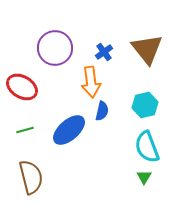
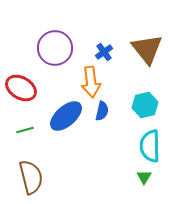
red ellipse: moved 1 px left, 1 px down
blue ellipse: moved 3 px left, 14 px up
cyan semicircle: moved 3 px right, 1 px up; rotated 20 degrees clockwise
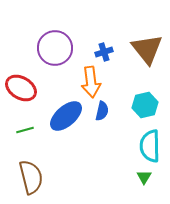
blue cross: rotated 18 degrees clockwise
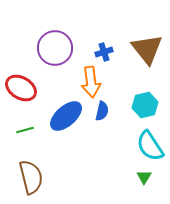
cyan semicircle: rotated 32 degrees counterclockwise
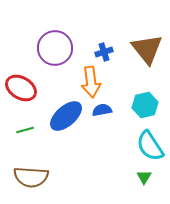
blue semicircle: moved 1 px up; rotated 114 degrees counterclockwise
brown semicircle: rotated 108 degrees clockwise
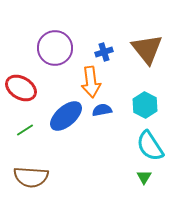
cyan hexagon: rotated 20 degrees counterclockwise
green line: rotated 18 degrees counterclockwise
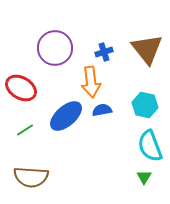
cyan hexagon: rotated 15 degrees counterclockwise
cyan semicircle: rotated 12 degrees clockwise
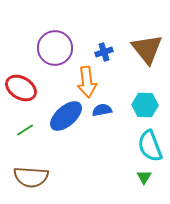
orange arrow: moved 4 px left
cyan hexagon: rotated 10 degrees counterclockwise
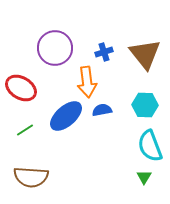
brown triangle: moved 2 px left, 5 px down
